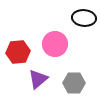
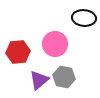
purple triangle: moved 1 px right, 1 px down
gray hexagon: moved 10 px left, 6 px up; rotated 10 degrees clockwise
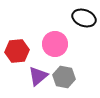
black ellipse: rotated 15 degrees clockwise
red hexagon: moved 1 px left, 1 px up
purple triangle: moved 1 px left, 4 px up
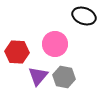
black ellipse: moved 2 px up
red hexagon: moved 1 px down; rotated 10 degrees clockwise
purple triangle: rotated 10 degrees counterclockwise
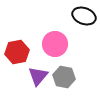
red hexagon: rotated 15 degrees counterclockwise
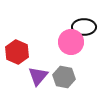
black ellipse: moved 11 px down; rotated 20 degrees counterclockwise
pink circle: moved 16 px right, 2 px up
red hexagon: rotated 25 degrees counterclockwise
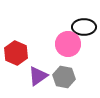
pink circle: moved 3 px left, 2 px down
red hexagon: moved 1 px left, 1 px down
purple triangle: rotated 15 degrees clockwise
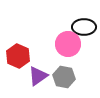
red hexagon: moved 2 px right, 3 px down
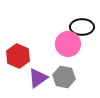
black ellipse: moved 2 px left
purple triangle: moved 2 px down
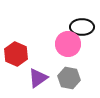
red hexagon: moved 2 px left, 2 px up
gray hexagon: moved 5 px right, 1 px down
